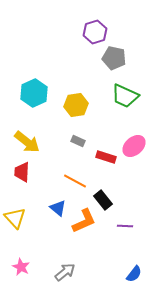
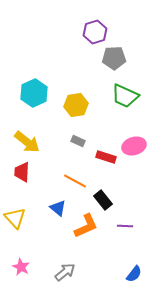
gray pentagon: rotated 15 degrees counterclockwise
pink ellipse: rotated 25 degrees clockwise
orange L-shape: moved 2 px right, 5 px down
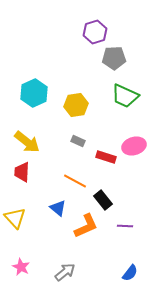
blue semicircle: moved 4 px left, 1 px up
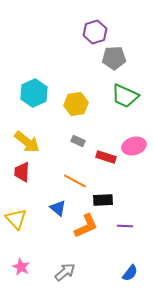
yellow hexagon: moved 1 px up
black rectangle: rotated 54 degrees counterclockwise
yellow triangle: moved 1 px right, 1 px down
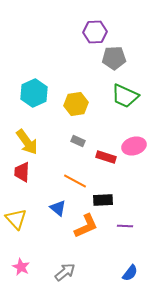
purple hexagon: rotated 15 degrees clockwise
yellow arrow: rotated 16 degrees clockwise
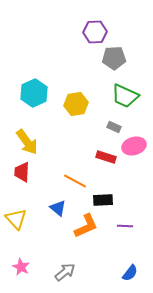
gray rectangle: moved 36 px right, 14 px up
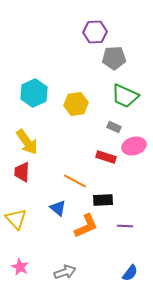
pink star: moved 1 px left
gray arrow: rotated 20 degrees clockwise
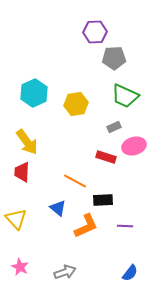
gray rectangle: rotated 48 degrees counterclockwise
